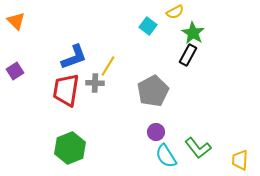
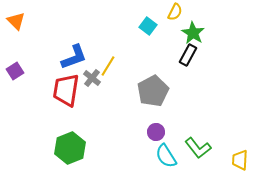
yellow semicircle: rotated 36 degrees counterclockwise
gray cross: moved 3 px left, 5 px up; rotated 36 degrees clockwise
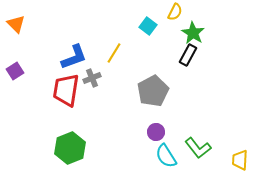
orange triangle: moved 3 px down
yellow line: moved 6 px right, 13 px up
gray cross: rotated 30 degrees clockwise
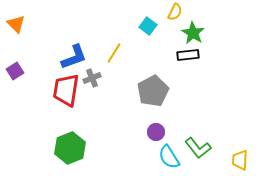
black rectangle: rotated 55 degrees clockwise
cyan semicircle: moved 3 px right, 1 px down
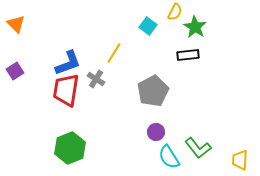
green star: moved 2 px right, 6 px up
blue L-shape: moved 6 px left, 6 px down
gray cross: moved 4 px right, 1 px down; rotated 36 degrees counterclockwise
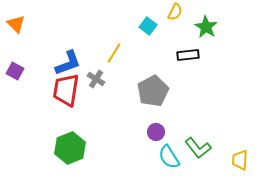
green star: moved 11 px right
purple square: rotated 30 degrees counterclockwise
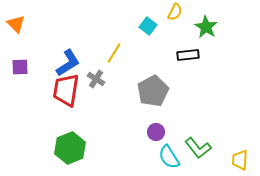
blue L-shape: rotated 12 degrees counterclockwise
purple square: moved 5 px right, 4 px up; rotated 30 degrees counterclockwise
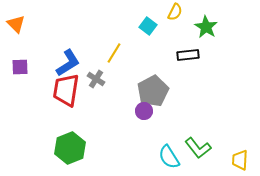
purple circle: moved 12 px left, 21 px up
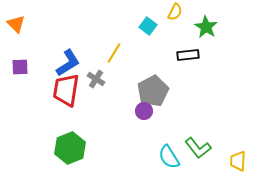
yellow trapezoid: moved 2 px left, 1 px down
